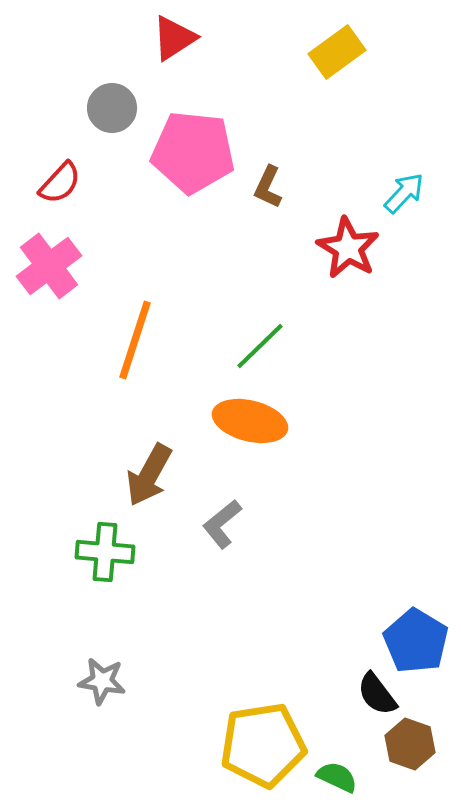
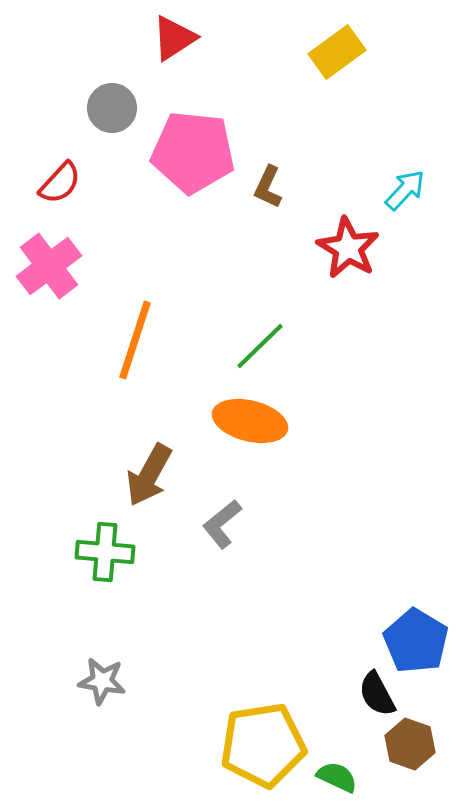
cyan arrow: moved 1 px right, 3 px up
black semicircle: rotated 9 degrees clockwise
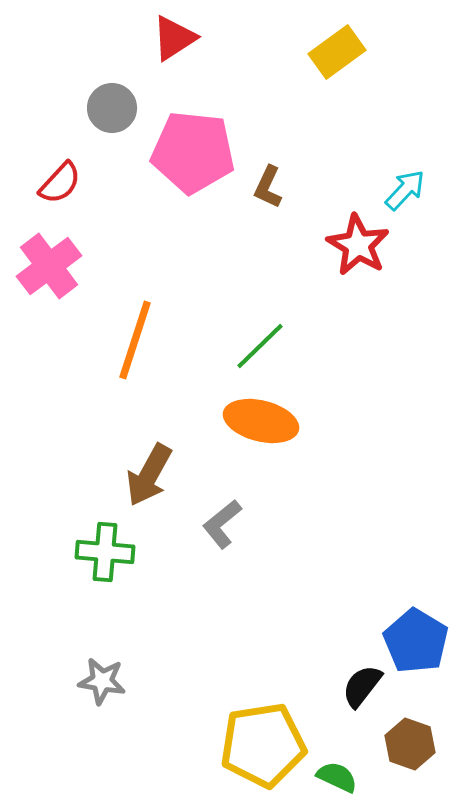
red star: moved 10 px right, 3 px up
orange ellipse: moved 11 px right
black semicircle: moved 15 px left, 8 px up; rotated 66 degrees clockwise
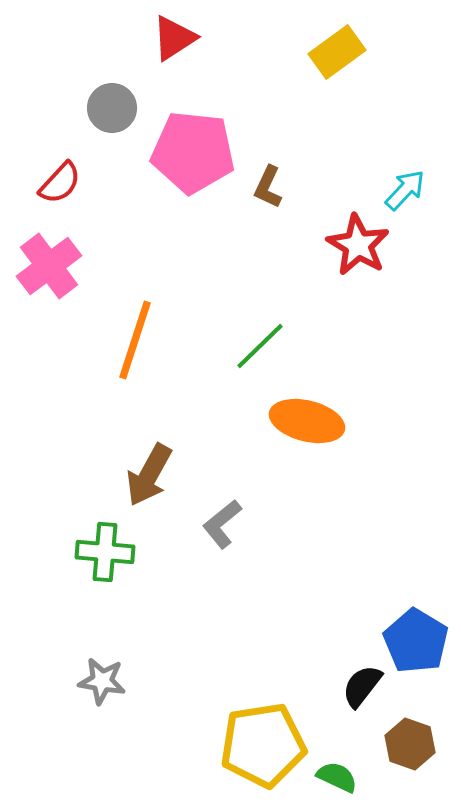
orange ellipse: moved 46 px right
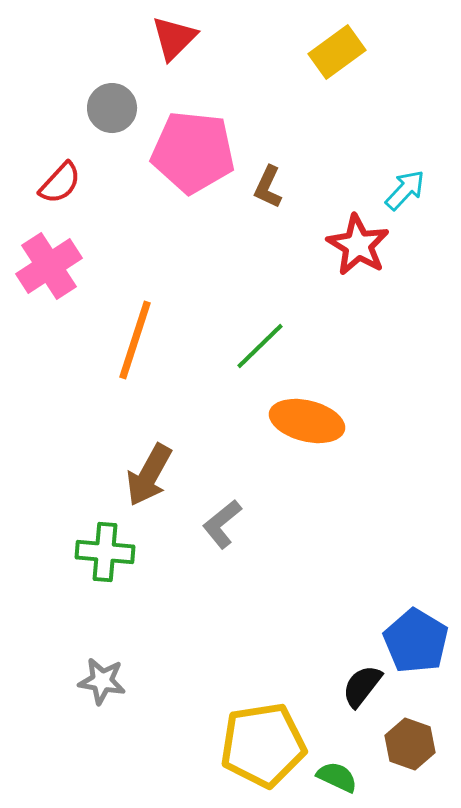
red triangle: rotated 12 degrees counterclockwise
pink cross: rotated 4 degrees clockwise
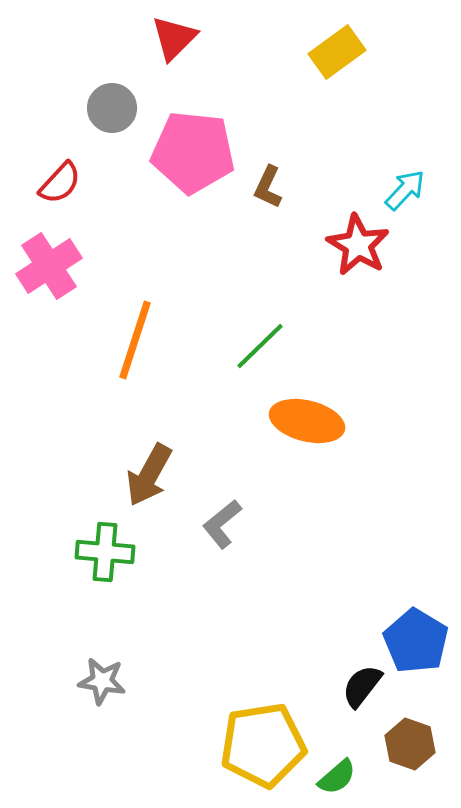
green semicircle: rotated 114 degrees clockwise
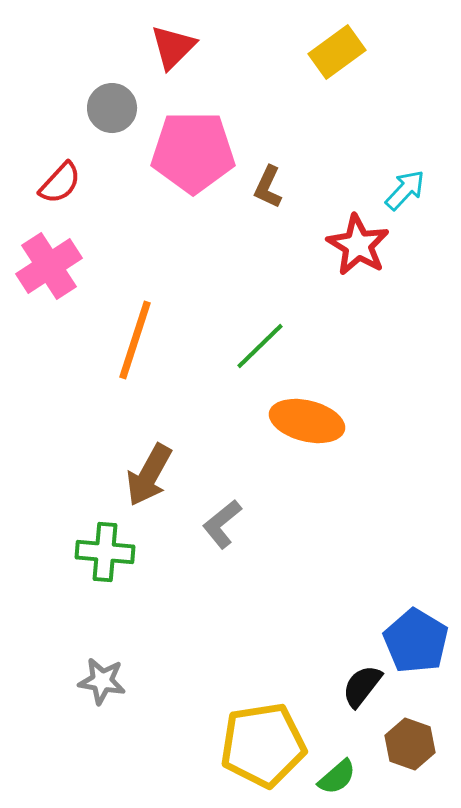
red triangle: moved 1 px left, 9 px down
pink pentagon: rotated 6 degrees counterclockwise
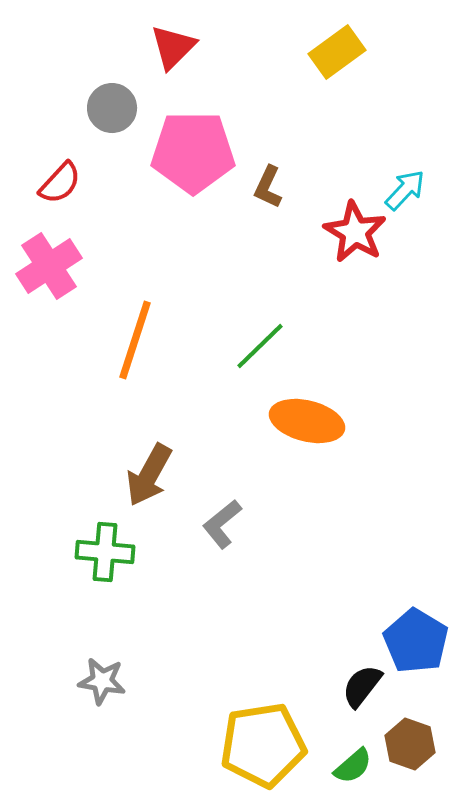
red star: moved 3 px left, 13 px up
green semicircle: moved 16 px right, 11 px up
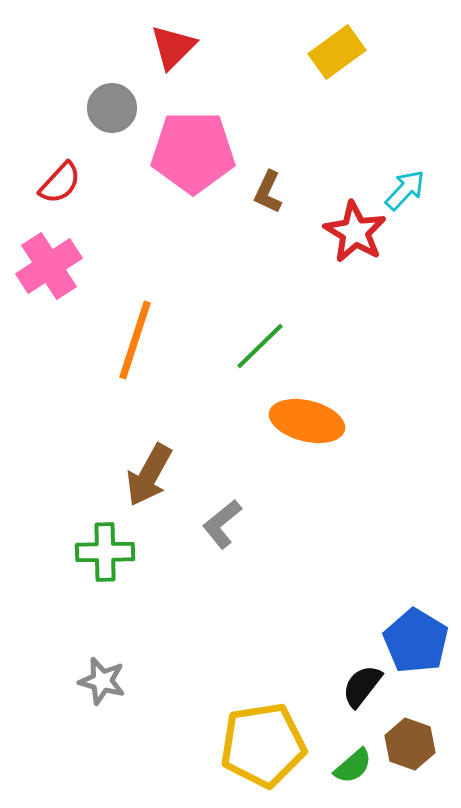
brown L-shape: moved 5 px down
green cross: rotated 6 degrees counterclockwise
gray star: rotated 6 degrees clockwise
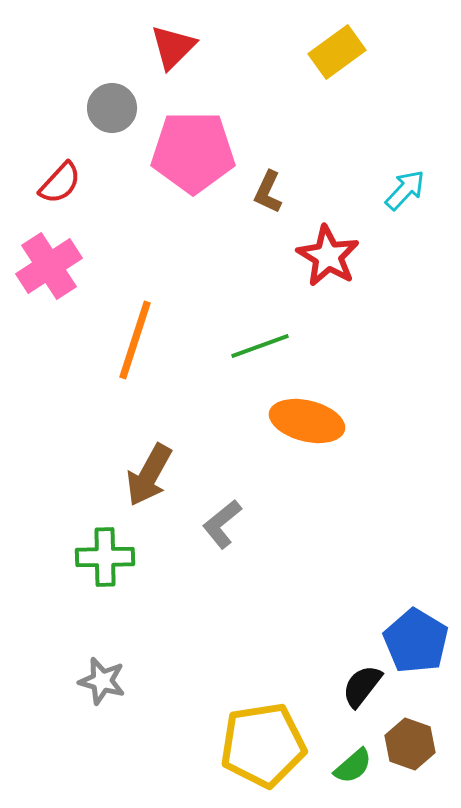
red star: moved 27 px left, 24 px down
green line: rotated 24 degrees clockwise
green cross: moved 5 px down
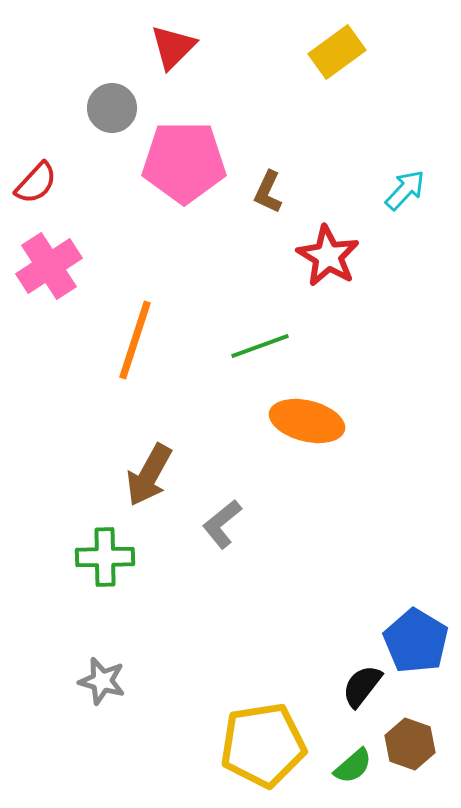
pink pentagon: moved 9 px left, 10 px down
red semicircle: moved 24 px left
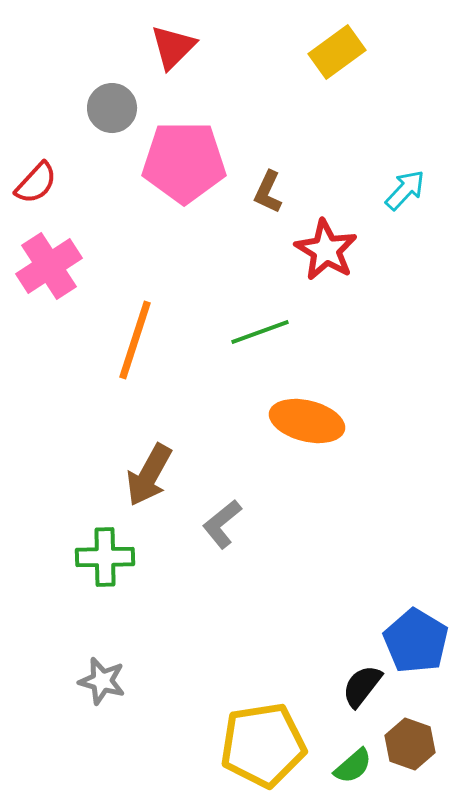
red star: moved 2 px left, 6 px up
green line: moved 14 px up
